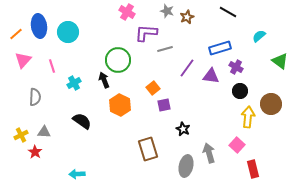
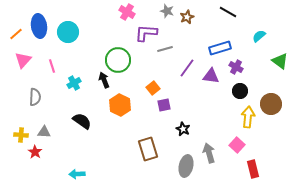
yellow cross: rotated 32 degrees clockwise
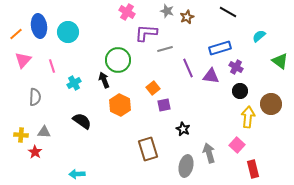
purple line: moved 1 px right; rotated 60 degrees counterclockwise
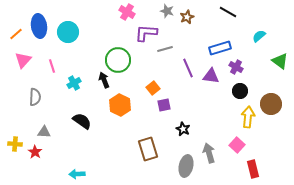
yellow cross: moved 6 px left, 9 px down
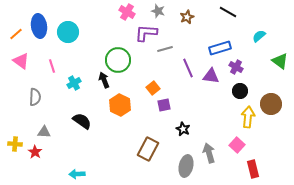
gray star: moved 9 px left
pink triangle: moved 2 px left, 1 px down; rotated 36 degrees counterclockwise
brown rectangle: rotated 45 degrees clockwise
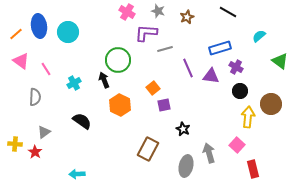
pink line: moved 6 px left, 3 px down; rotated 16 degrees counterclockwise
gray triangle: rotated 40 degrees counterclockwise
